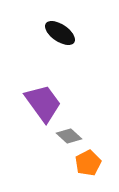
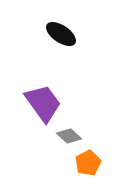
black ellipse: moved 1 px right, 1 px down
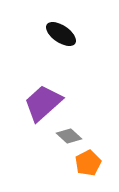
purple trapezoid: rotated 96 degrees counterclockwise
